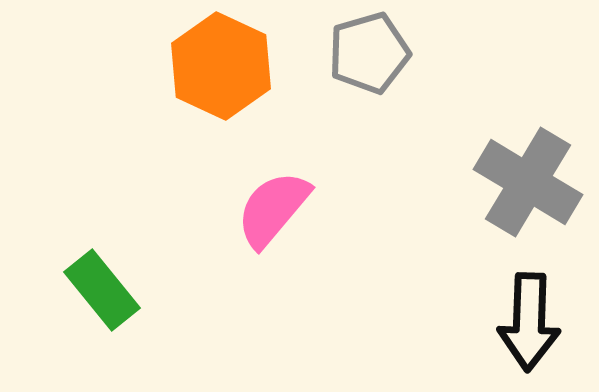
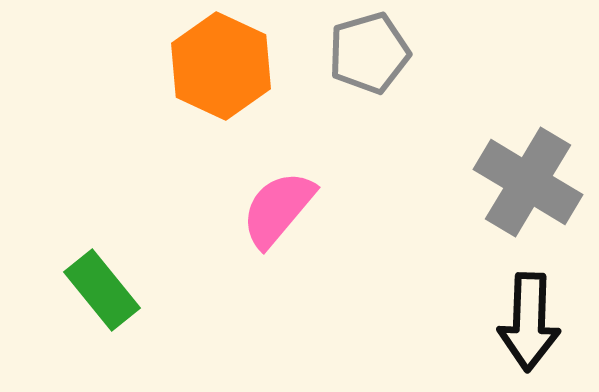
pink semicircle: moved 5 px right
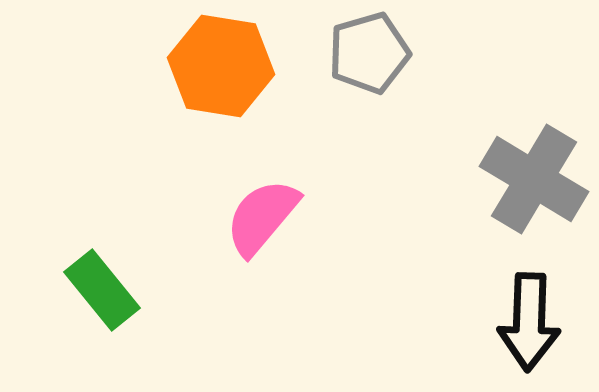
orange hexagon: rotated 16 degrees counterclockwise
gray cross: moved 6 px right, 3 px up
pink semicircle: moved 16 px left, 8 px down
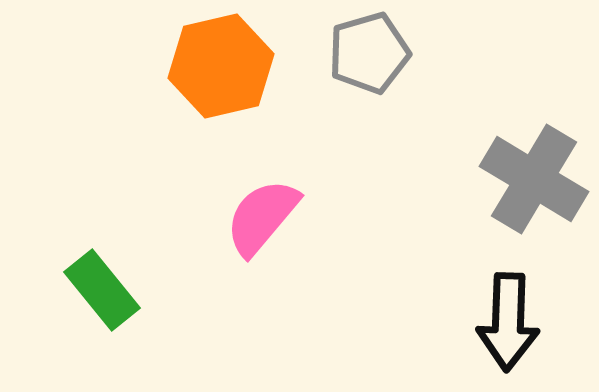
orange hexagon: rotated 22 degrees counterclockwise
black arrow: moved 21 px left
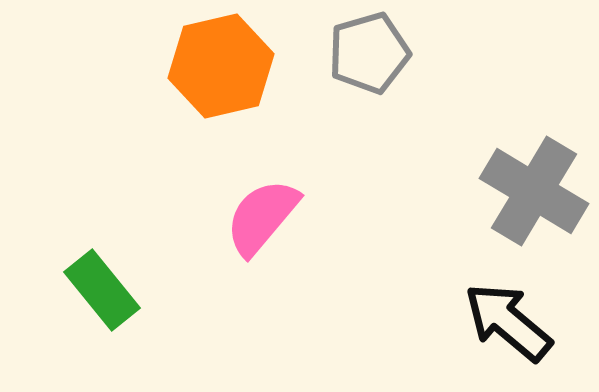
gray cross: moved 12 px down
black arrow: rotated 128 degrees clockwise
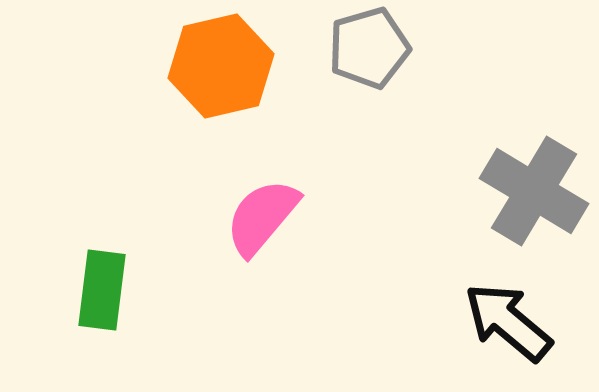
gray pentagon: moved 5 px up
green rectangle: rotated 46 degrees clockwise
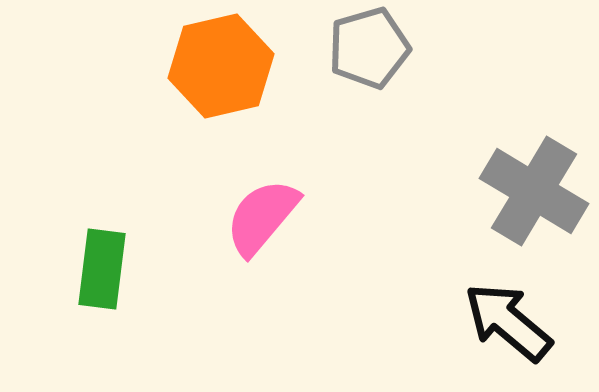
green rectangle: moved 21 px up
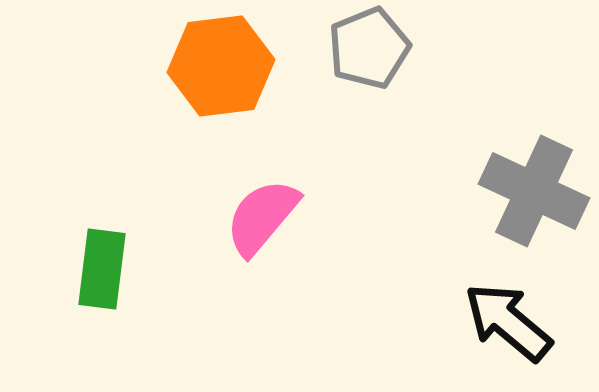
gray pentagon: rotated 6 degrees counterclockwise
orange hexagon: rotated 6 degrees clockwise
gray cross: rotated 6 degrees counterclockwise
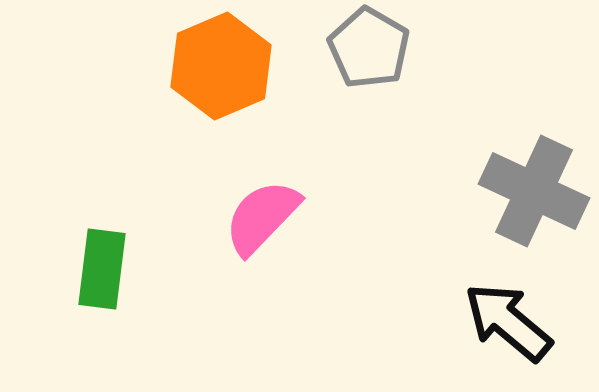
gray pentagon: rotated 20 degrees counterclockwise
orange hexagon: rotated 16 degrees counterclockwise
pink semicircle: rotated 4 degrees clockwise
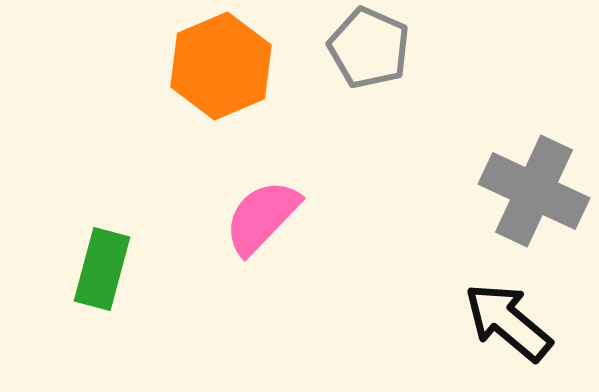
gray pentagon: rotated 6 degrees counterclockwise
green rectangle: rotated 8 degrees clockwise
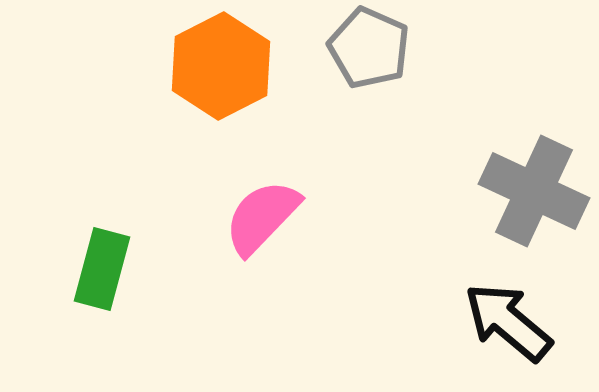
orange hexagon: rotated 4 degrees counterclockwise
